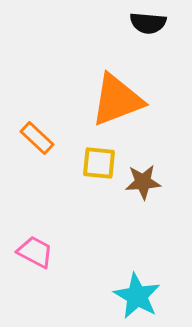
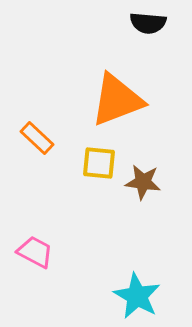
brown star: rotated 12 degrees clockwise
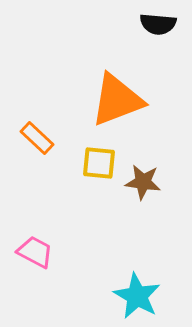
black semicircle: moved 10 px right, 1 px down
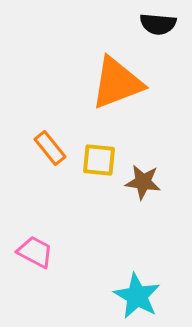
orange triangle: moved 17 px up
orange rectangle: moved 13 px right, 10 px down; rotated 8 degrees clockwise
yellow square: moved 3 px up
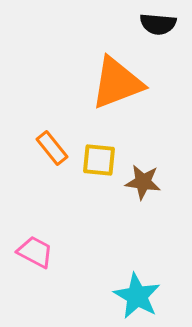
orange rectangle: moved 2 px right
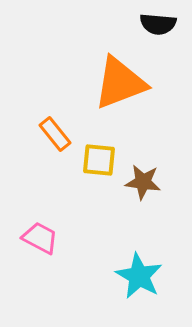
orange triangle: moved 3 px right
orange rectangle: moved 3 px right, 14 px up
pink trapezoid: moved 5 px right, 14 px up
cyan star: moved 2 px right, 20 px up
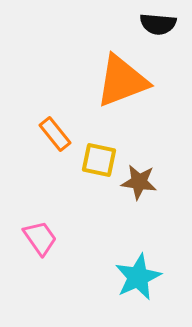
orange triangle: moved 2 px right, 2 px up
yellow square: rotated 6 degrees clockwise
brown star: moved 4 px left
pink trapezoid: rotated 27 degrees clockwise
cyan star: moved 1 px left, 1 px down; rotated 18 degrees clockwise
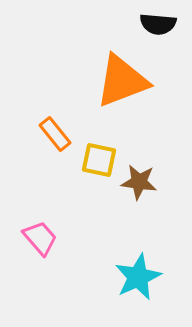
pink trapezoid: rotated 6 degrees counterclockwise
